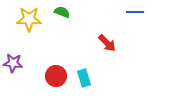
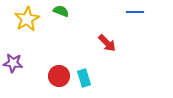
green semicircle: moved 1 px left, 1 px up
yellow star: moved 2 px left; rotated 30 degrees counterclockwise
red circle: moved 3 px right
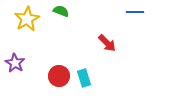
purple star: moved 2 px right; rotated 24 degrees clockwise
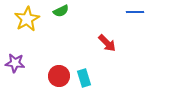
green semicircle: rotated 133 degrees clockwise
purple star: rotated 24 degrees counterclockwise
